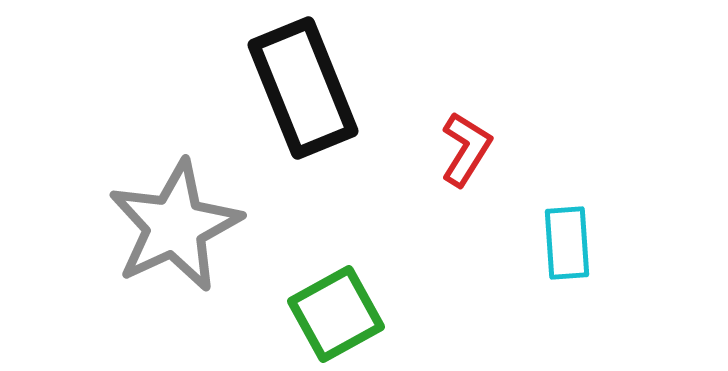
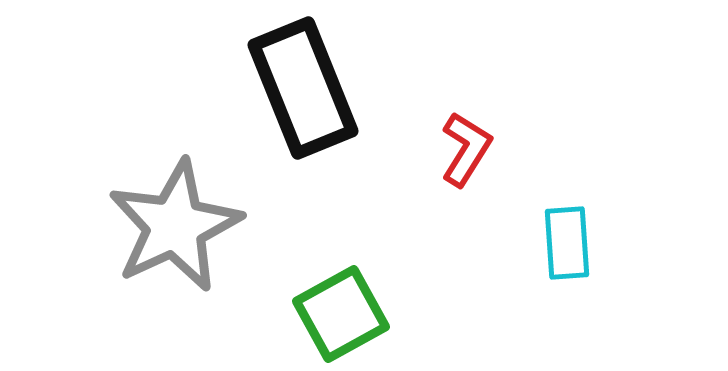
green square: moved 5 px right
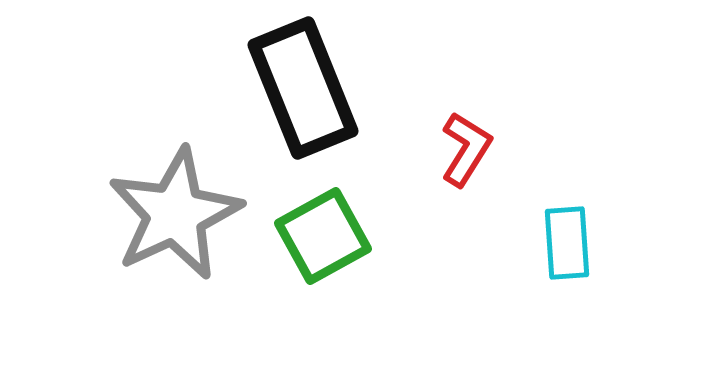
gray star: moved 12 px up
green square: moved 18 px left, 78 px up
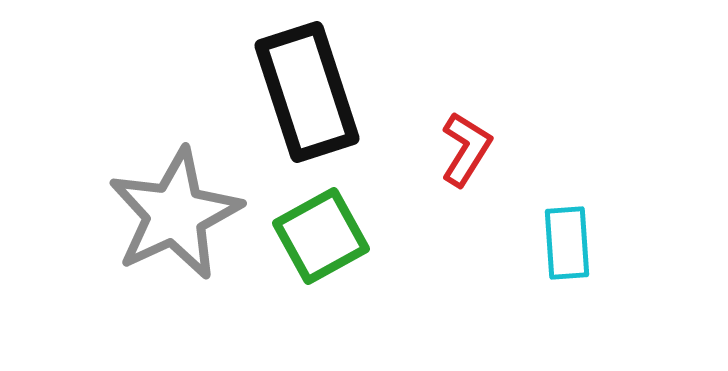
black rectangle: moved 4 px right, 4 px down; rotated 4 degrees clockwise
green square: moved 2 px left
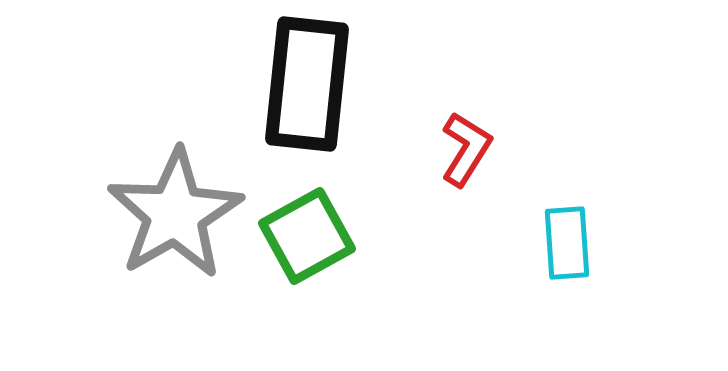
black rectangle: moved 8 px up; rotated 24 degrees clockwise
gray star: rotated 5 degrees counterclockwise
green square: moved 14 px left
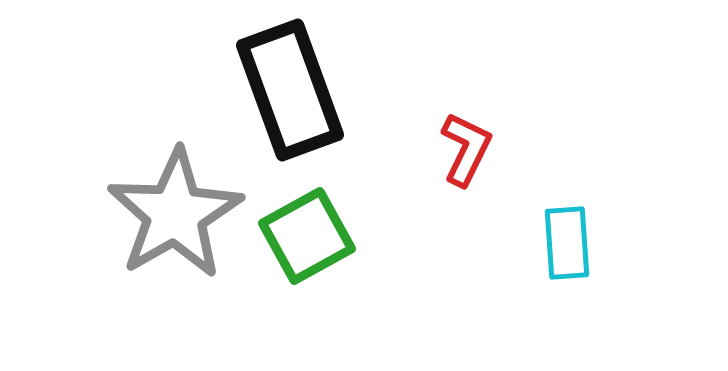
black rectangle: moved 17 px left, 6 px down; rotated 26 degrees counterclockwise
red L-shape: rotated 6 degrees counterclockwise
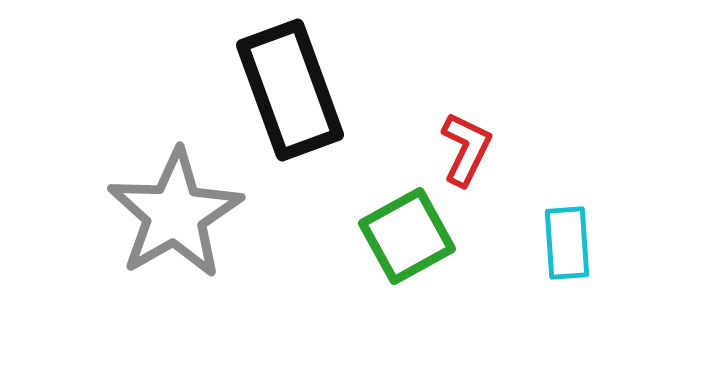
green square: moved 100 px right
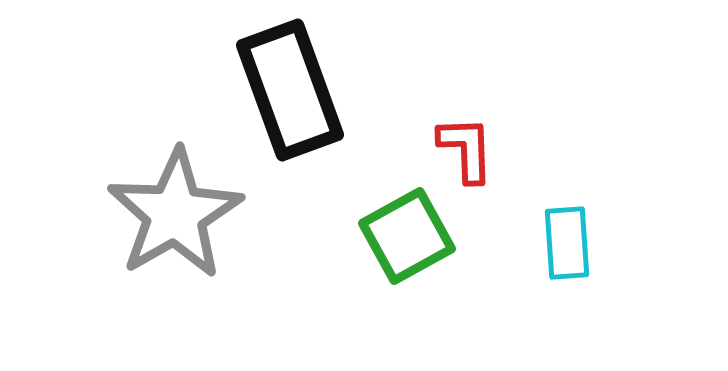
red L-shape: rotated 28 degrees counterclockwise
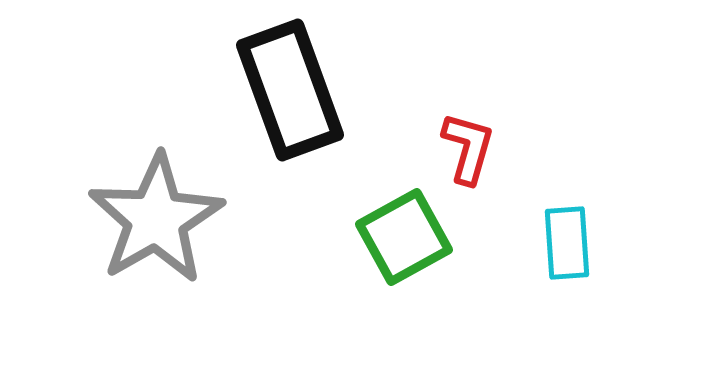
red L-shape: moved 2 px right, 1 px up; rotated 18 degrees clockwise
gray star: moved 19 px left, 5 px down
green square: moved 3 px left, 1 px down
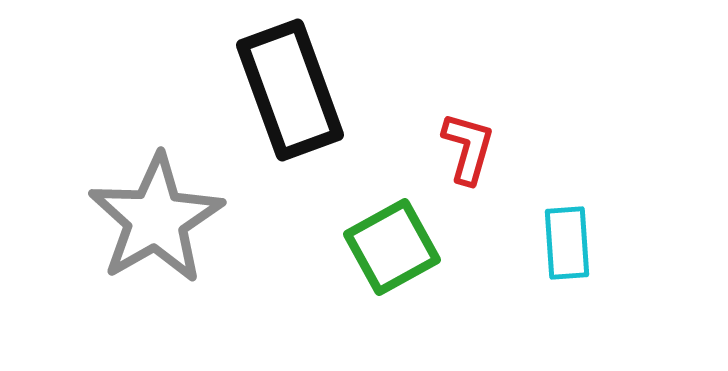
green square: moved 12 px left, 10 px down
